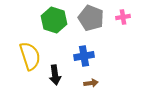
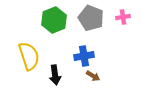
green hexagon: rotated 20 degrees clockwise
yellow semicircle: moved 1 px left
brown arrow: moved 2 px right, 7 px up; rotated 40 degrees clockwise
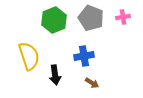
brown arrow: moved 1 px left, 7 px down
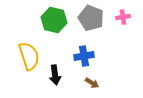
green hexagon: rotated 25 degrees counterclockwise
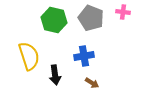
pink cross: moved 5 px up; rotated 16 degrees clockwise
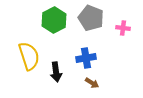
pink cross: moved 16 px down
green hexagon: rotated 20 degrees clockwise
blue cross: moved 2 px right, 2 px down
black arrow: moved 1 px right, 3 px up
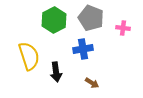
blue cross: moved 3 px left, 9 px up
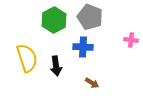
gray pentagon: moved 1 px left, 1 px up
pink cross: moved 8 px right, 12 px down
blue cross: moved 2 px up; rotated 12 degrees clockwise
yellow semicircle: moved 2 px left, 2 px down
black arrow: moved 6 px up
